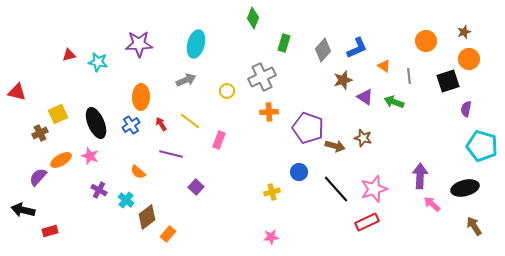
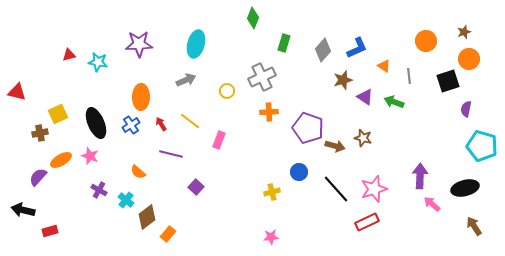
brown cross at (40, 133): rotated 14 degrees clockwise
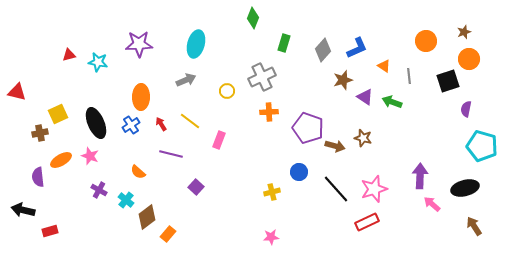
green arrow at (394, 102): moved 2 px left
purple semicircle at (38, 177): rotated 48 degrees counterclockwise
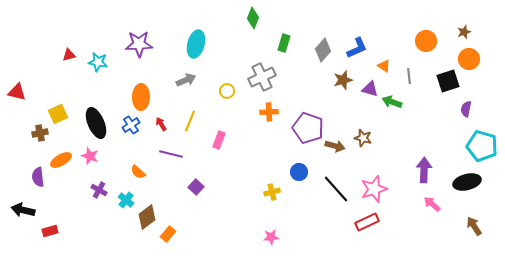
purple triangle at (365, 97): moved 5 px right, 8 px up; rotated 18 degrees counterclockwise
yellow line at (190, 121): rotated 75 degrees clockwise
purple arrow at (420, 176): moved 4 px right, 6 px up
black ellipse at (465, 188): moved 2 px right, 6 px up
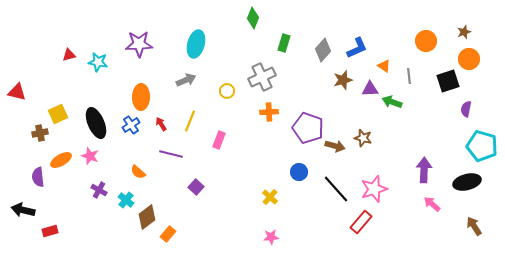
purple triangle at (370, 89): rotated 18 degrees counterclockwise
yellow cross at (272, 192): moved 2 px left, 5 px down; rotated 35 degrees counterclockwise
red rectangle at (367, 222): moved 6 px left; rotated 25 degrees counterclockwise
